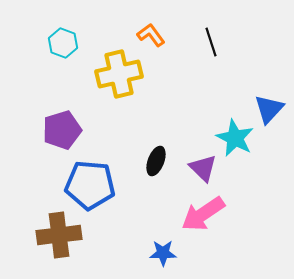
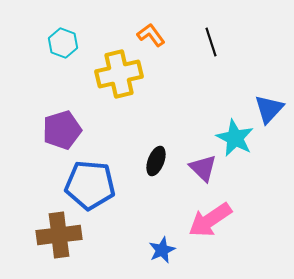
pink arrow: moved 7 px right, 6 px down
blue star: moved 1 px left, 3 px up; rotated 24 degrees counterclockwise
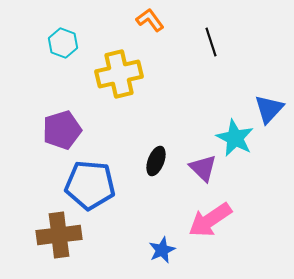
orange L-shape: moved 1 px left, 15 px up
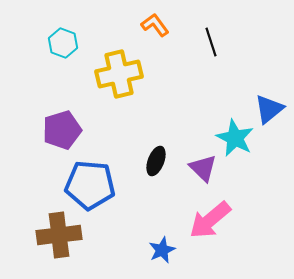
orange L-shape: moved 5 px right, 5 px down
blue triangle: rotated 8 degrees clockwise
pink arrow: rotated 6 degrees counterclockwise
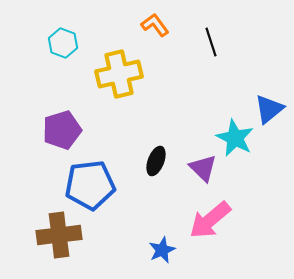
blue pentagon: rotated 12 degrees counterclockwise
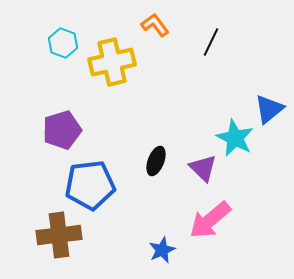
black line: rotated 44 degrees clockwise
yellow cross: moved 7 px left, 12 px up
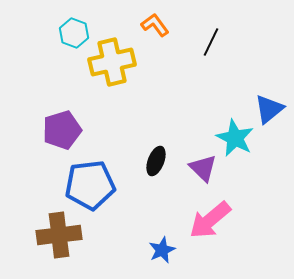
cyan hexagon: moved 11 px right, 10 px up
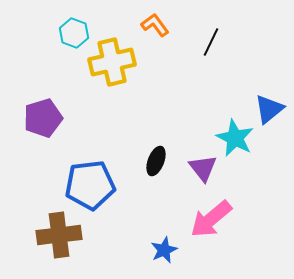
purple pentagon: moved 19 px left, 12 px up
purple triangle: rotated 8 degrees clockwise
pink arrow: moved 1 px right, 1 px up
blue star: moved 2 px right
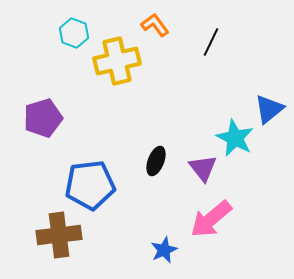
yellow cross: moved 5 px right, 1 px up
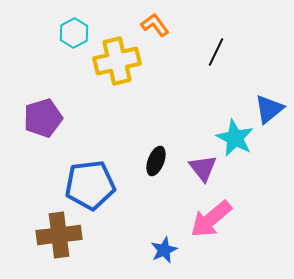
cyan hexagon: rotated 12 degrees clockwise
black line: moved 5 px right, 10 px down
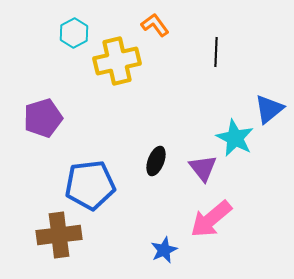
black line: rotated 24 degrees counterclockwise
